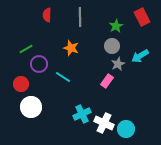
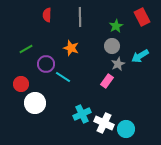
purple circle: moved 7 px right
white circle: moved 4 px right, 4 px up
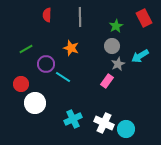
red rectangle: moved 2 px right, 1 px down
cyan cross: moved 9 px left, 5 px down
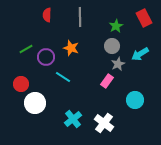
cyan arrow: moved 2 px up
purple circle: moved 7 px up
cyan cross: rotated 12 degrees counterclockwise
white cross: rotated 12 degrees clockwise
cyan circle: moved 9 px right, 29 px up
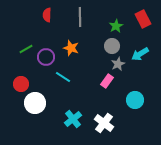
red rectangle: moved 1 px left, 1 px down
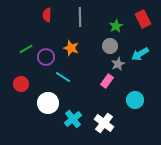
gray circle: moved 2 px left
white circle: moved 13 px right
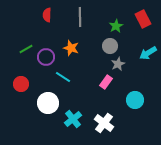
cyan arrow: moved 8 px right, 1 px up
pink rectangle: moved 1 px left, 1 px down
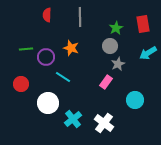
red rectangle: moved 5 px down; rotated 18 degrees clockwise
green star: moved 2 px down
green line: rotated 24 degrees clockwise
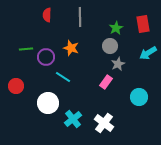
red circle: moved 5 px left, 2 px down
cyan circle: moved 4 px right, 3 px up
